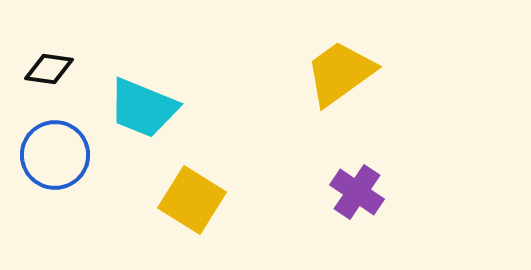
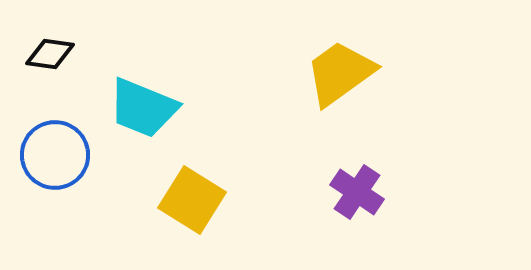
black diamond: moved 1 px right, 15 px up
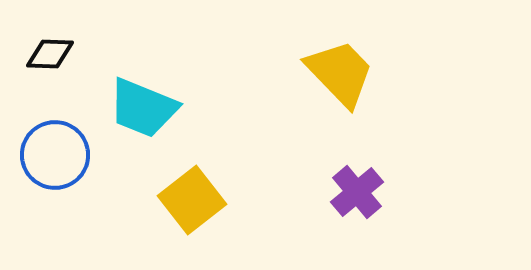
black diamond: rotated 6 degrees counterclockwise
yellow trapezoid: rotated 82 degrees clockwise
purple cross: rotated 16 degrees clockwise
yellow square: rotated 20 degrees clockwise
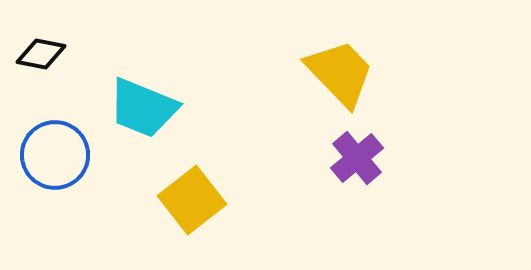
black diamond: moved 9 px left; rotated 9 degrees clockwise
purple cross: moved 34 px up
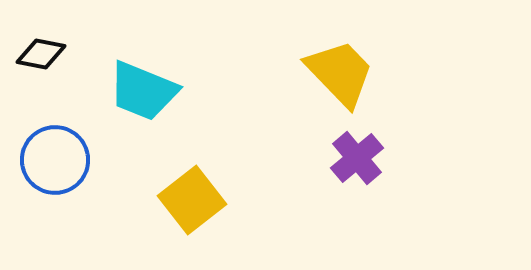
cyan trapezoid: moved 17 px up
blue circle: moved 5 px down
